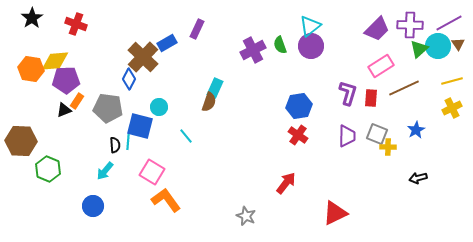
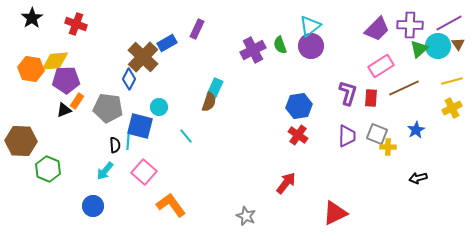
pink square at (152, 172): moved 8 px left; rotated 10 degrees clockwise
orange L-shape at (166, 200): moved 5 px right, 5 px down
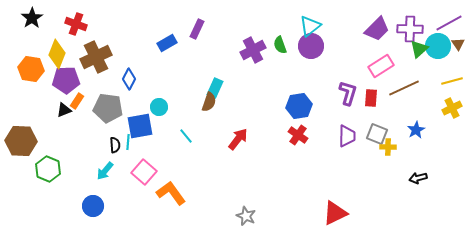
purple cross at (410, 25): moved 4 px down
brown cross at (143, 57): moved 47 px left; rotated 20 degrees clockwise
yellow diamond at (55, 61): moved 2 px right, 7 px up; rotated 64 degrees counterclockwise
blue square at (140, 126): rotated 24 degrees counterclockwise
red arrow at (286, 183): moved 48 px left, 44 px up
orange L-shape at (171, 205): moved 12 px up
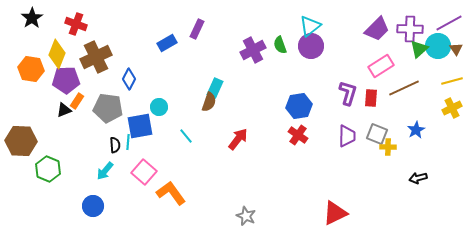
brown triangle at (458, 44): moved 2 px left, 5 px down
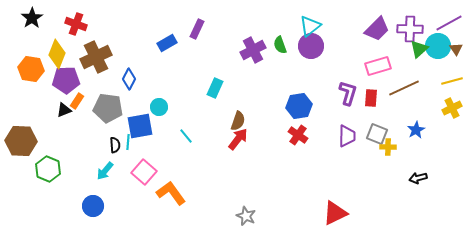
pink rectangle at (381, 66): moved 3 px left; rotated 15 degrees clockwise
brown semicircle at (209, 102): moved 29 px right, 19 px down
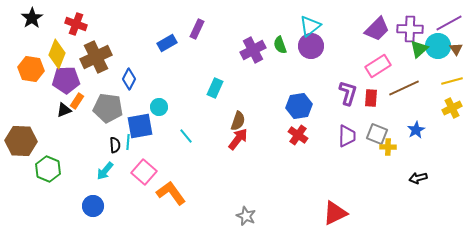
pink rectangle at (378, 66): rotated 15 degrees counterclockwise
